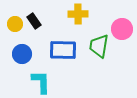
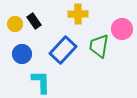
blue rectangle: rotated 48 degrees counterclockwise
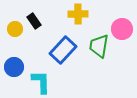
yellow circle: moved 5 px down
blue circle: moved 8 px left, 13 px down
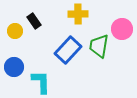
yellow circle: moved 2 px down
blue rectangle: moved 5 px right
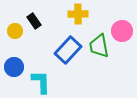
pink circle: moved 2 px down
green trapezoid: rotated 20 degrees counterclockwise
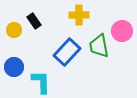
yellow cross: moved 1 px right, 1 px down
yellow circle: moved 1 px left, 1 px up
blue rectangle: moved 1 px left, 2 px down
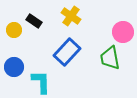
yellow cross: moved 8 px left, 1 px down; rotated 36 degrees clockwise
black rectangle: rotated 21 degrees counterclockwise
pink circle: moved 1 px right, 1 px down
green trapezoid: moved 11 px right, 12 px down
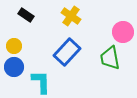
black rectangle: moved 8 px left, 6 px up
yellow circle: moved 16 px down
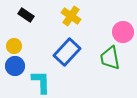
blue circle: moved 1 px right, 1 px up
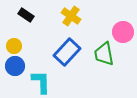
green trapezoid: moved 6 px left, 4 px up
